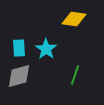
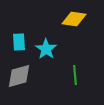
cyan rectangle: moved 6 px up
green line: rotated 24 degrees counterclockwise
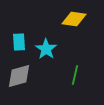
green line: rotated 18 degrees clockwise
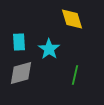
yellow diamond: moved 2 px left; rotated 65 degrees clockwise
cyan star: moved 3 px right
gray diamond: moved 2 px right, 3 px up
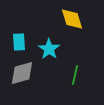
gray diamond: moved 1 px right
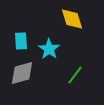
cyan rectangle: moved 2 px right, 1 px up
green line: rotated 24 degrees clockwise
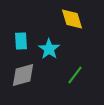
gray diamond: moved 1 px right, 2 px down
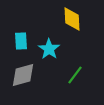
yellow diamond: rotated 15 degrees clockwise
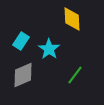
cyan rectangle: rotated 36 degrees clockwise
gray diamond: rotated 8 degrees counterclockwise
